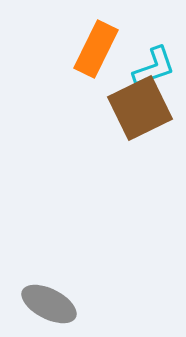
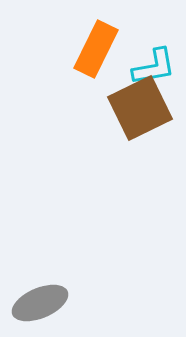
cyan L-shape: rotated 9 degrees clockwise
gray ellipse: moved 9 px left, 1 px up; rotated 50 degrees counterclockwise
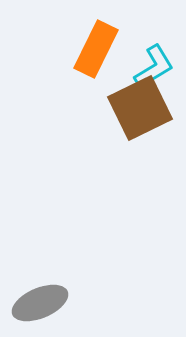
cyan L-shape: rotated 21 degrees counterclockwise
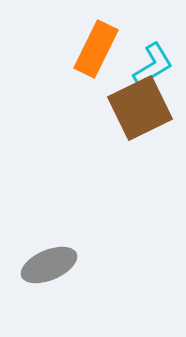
cyan L-shape: moved 1 px left, 2 px up
gray ellipse: moved 9 px right, 38 px up
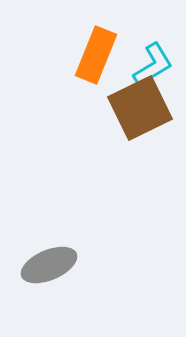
orange rectangle: moved 6 px down; rotated 4 degrees counterclockwise
